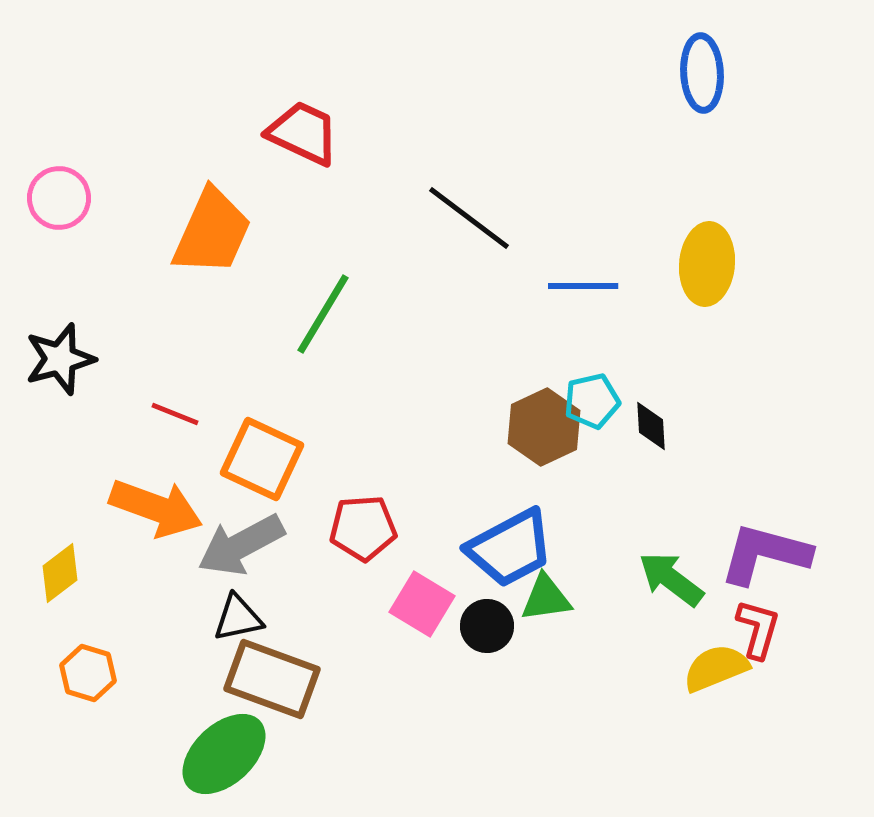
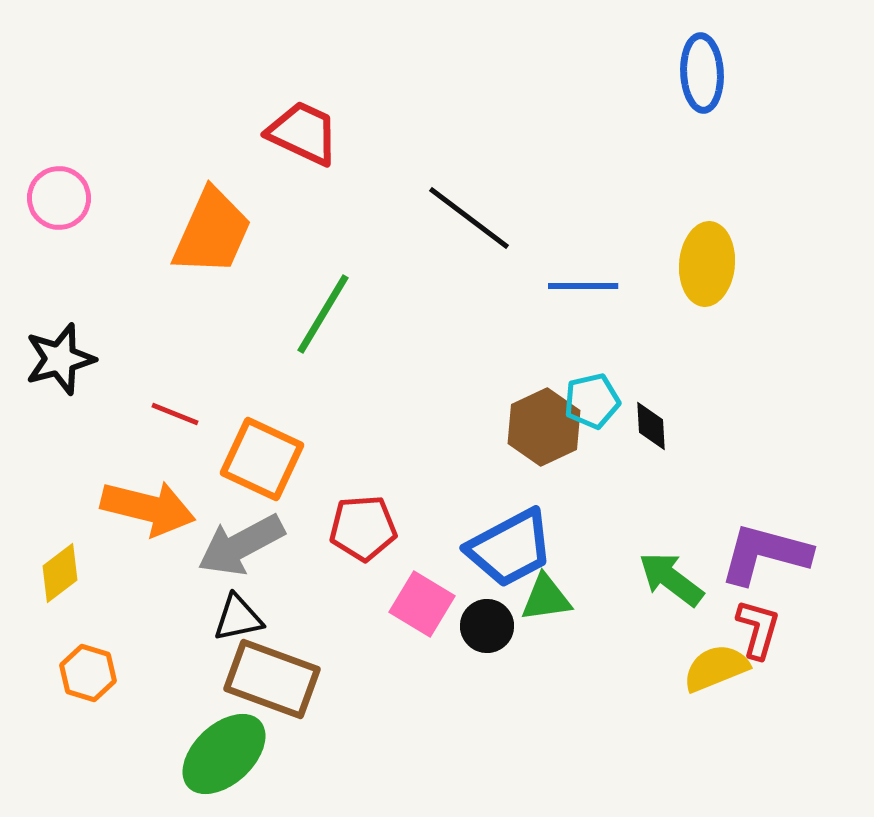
orange arrow: moved 8 px left; rotated 6 degrees counterclockwise
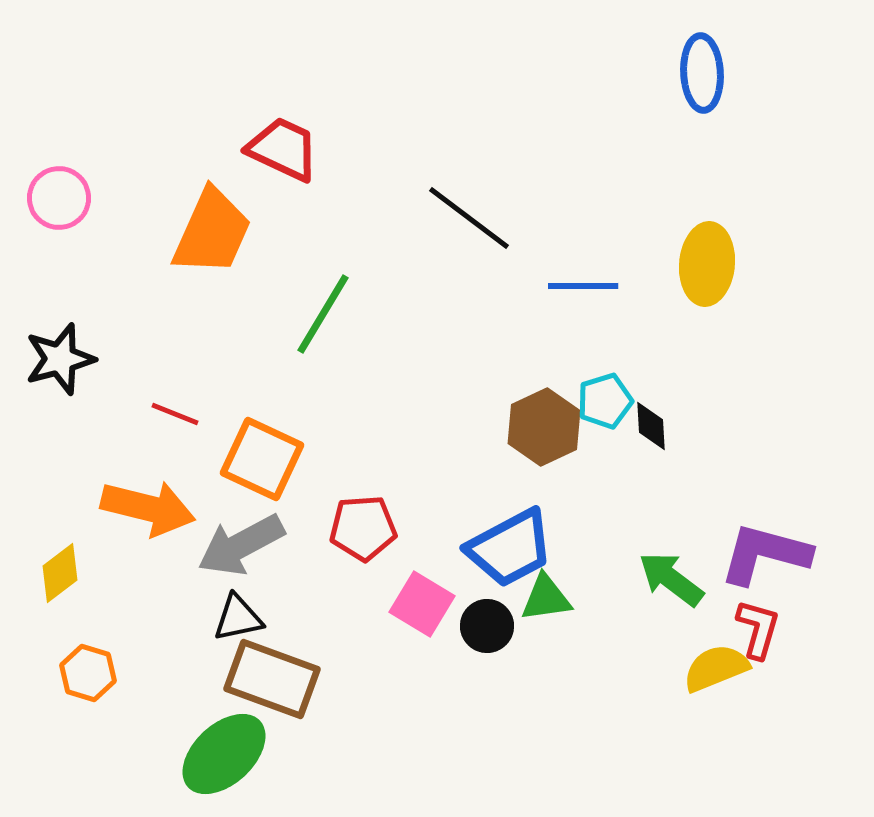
red trapezoid: moved 20 px left, 16 px down
cyan pentagon: moved 13 px right; rotated 4 degrees counterclockwise
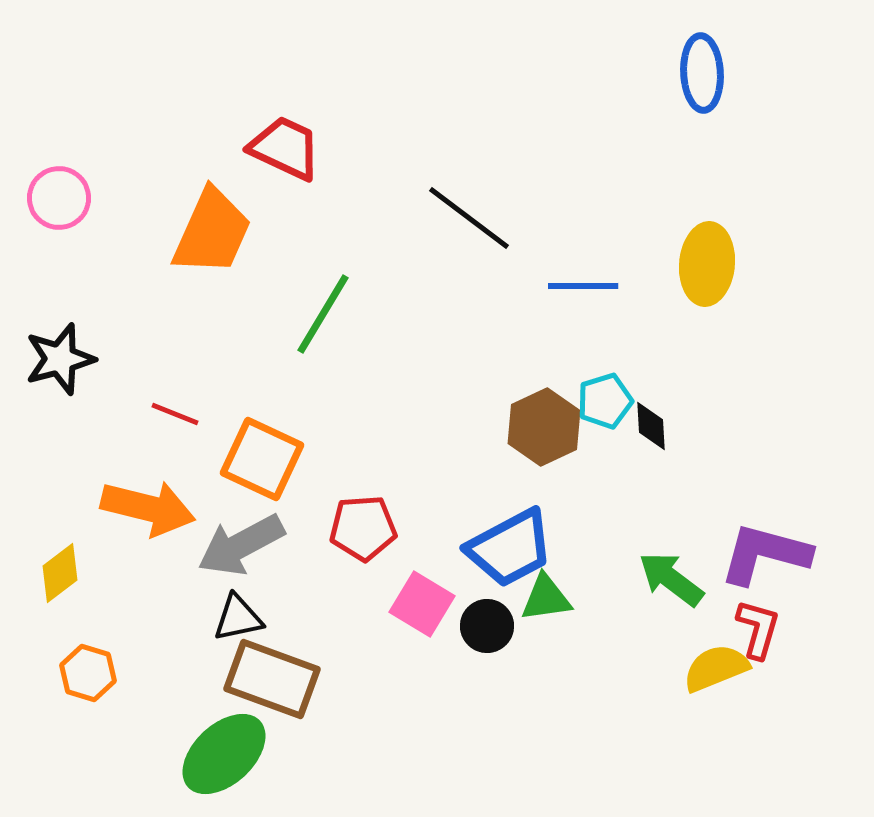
red trapezoid: moved 2 px right, 1 px up
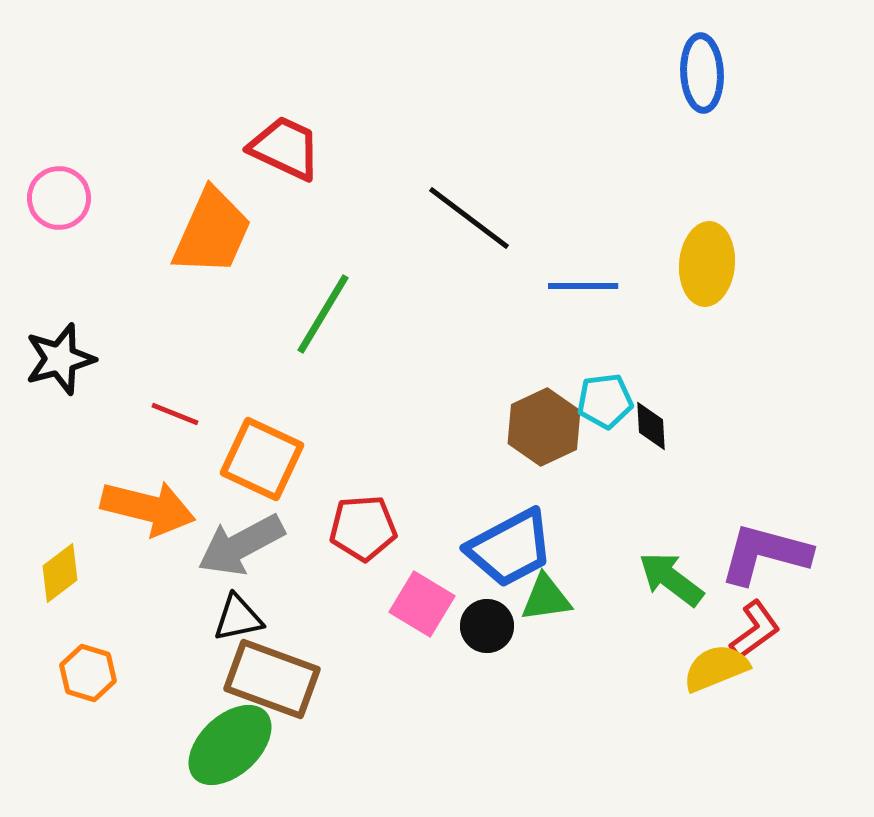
cyan pentagon: rotated 10 degrees clockwise
red L-shape: moved 3 px left, 1 px down; rotated 38 degrees clockwise
green ellipse: moved 6 px right, 9 px up
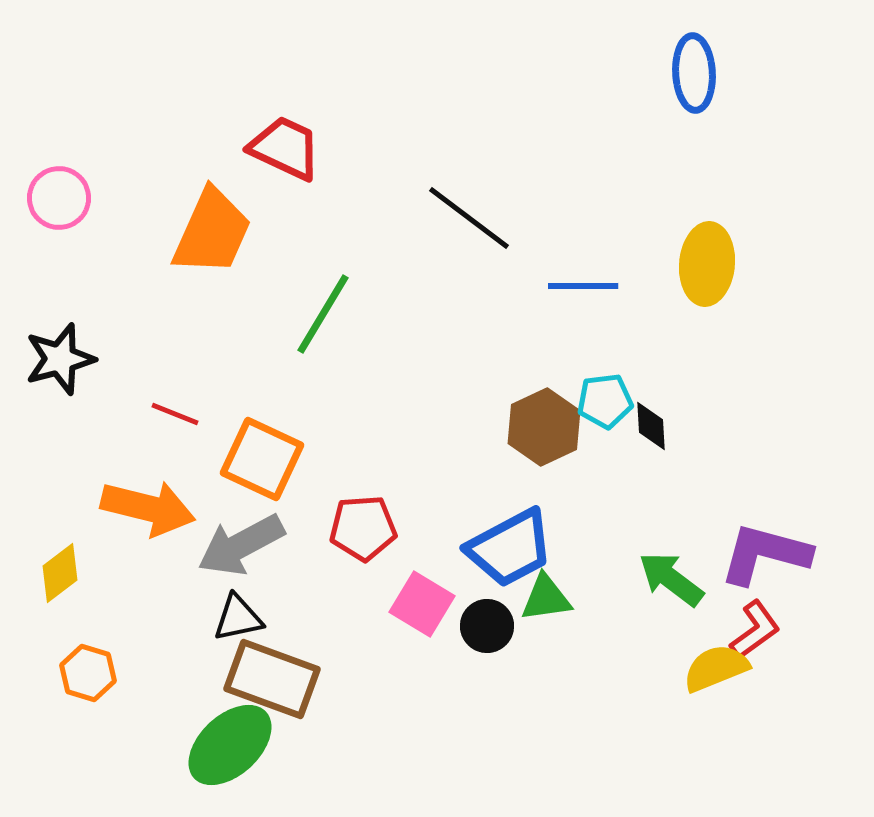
blue ellipse: moved 8 px left
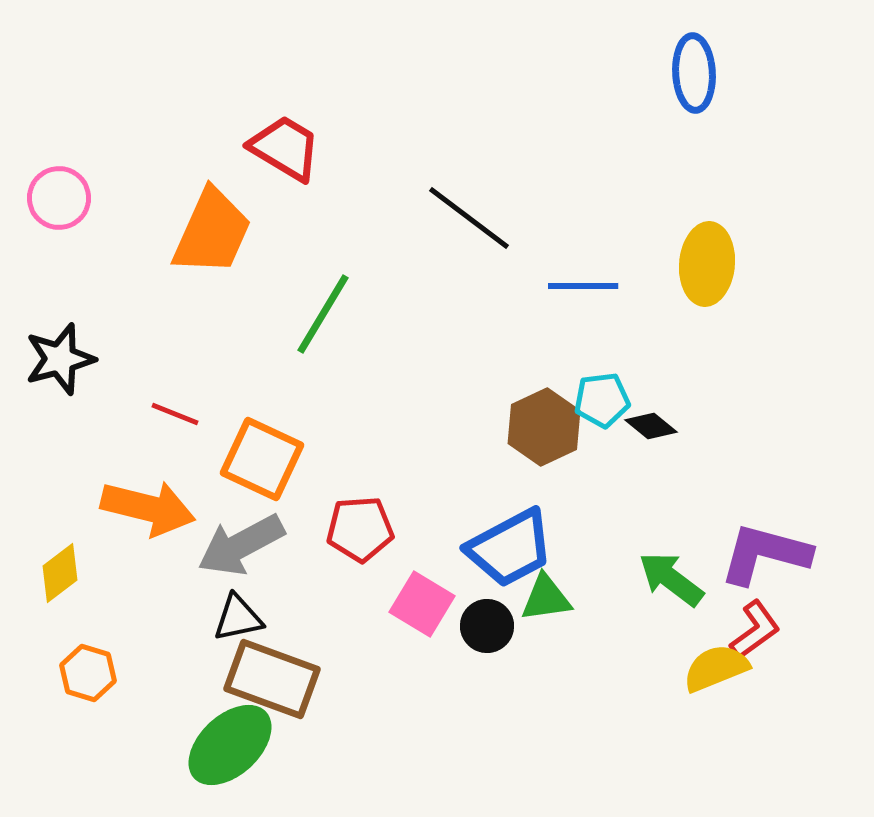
red trapezoid: rotated 6 degrees clockwise
cyan pentagon: moved 3 px left, 1 px up
black diamond: rotated 48 degrees counterclockwise
red pentagon: moved 3 px left, 1 px down
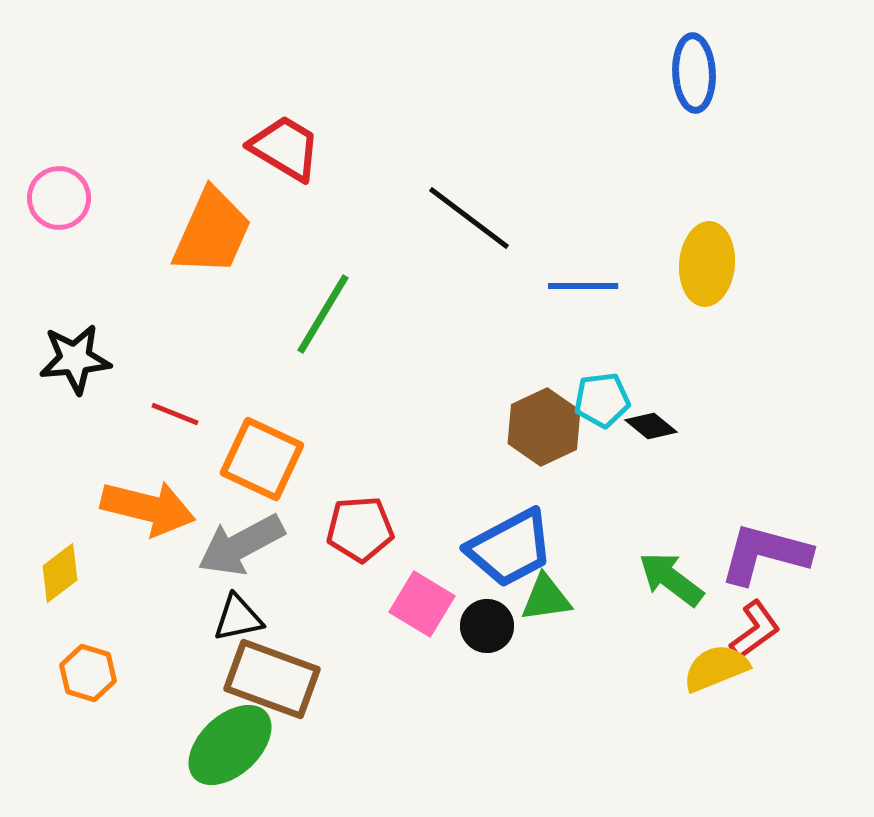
black star: moved 15 px right; rotated 10 degrees clockwise
